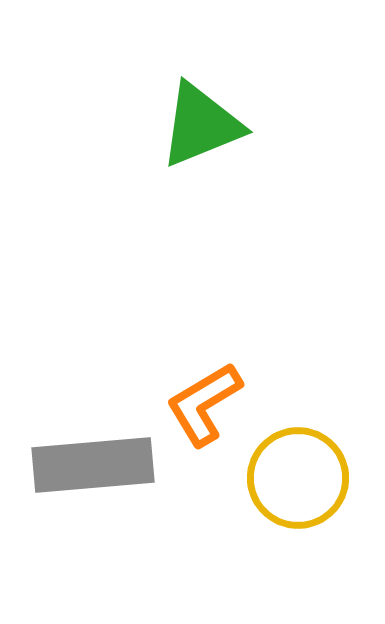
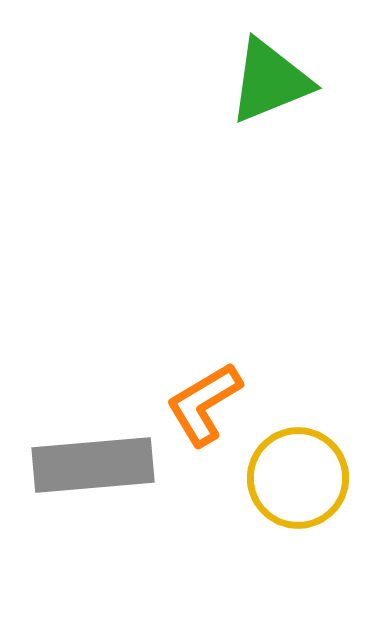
green triangle: moved 69 px right, 44 px up
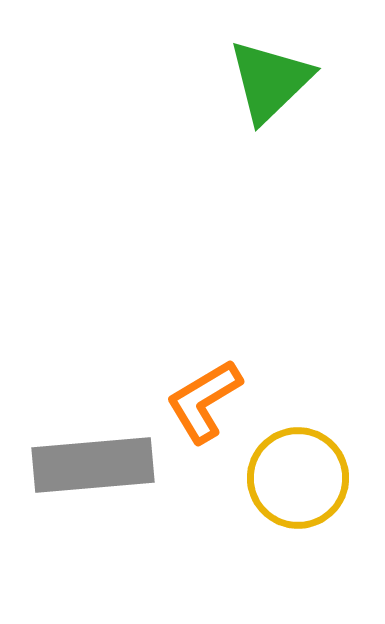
green triangle: rotated 22 degrees counterclockwise
orange L-shape: moved 3 px up
